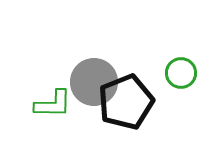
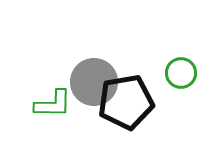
black pentagon: rotated 12 degrees clockwise
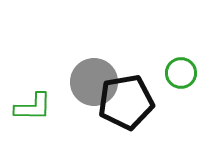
green L-shape: moved 20 px left, 3 px down
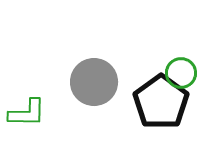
black pentagon: moved 35 px right; rotated 26 degrees counterclockwise
green L-shape: moved 6 px left, 6 px down
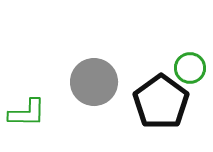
green circle: moved 9 px right, 5 px up
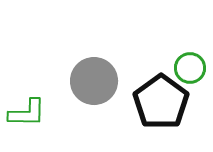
gray circle: moved 1 px up
